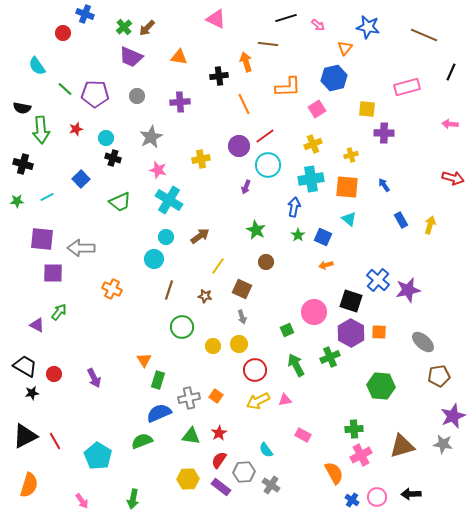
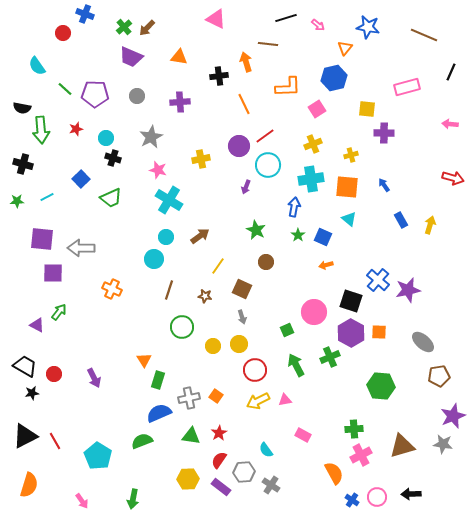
green trapezoid at (120, 202): moved 9 px left, 4 px up
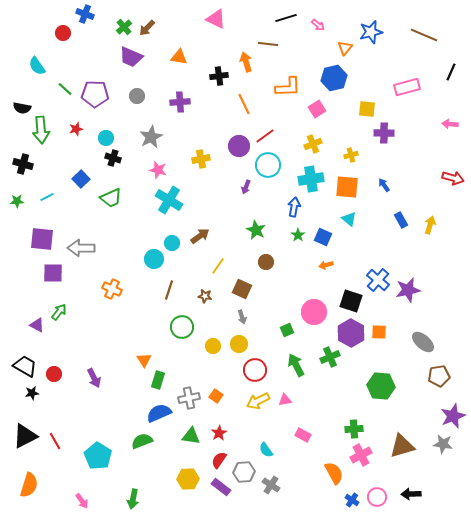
blue star at (368, 27): moved 3 px right, 5 px down; rotated 25 degrees counterclockwise
cyan circle at (166, 237): moved 6 px right, 6 px down
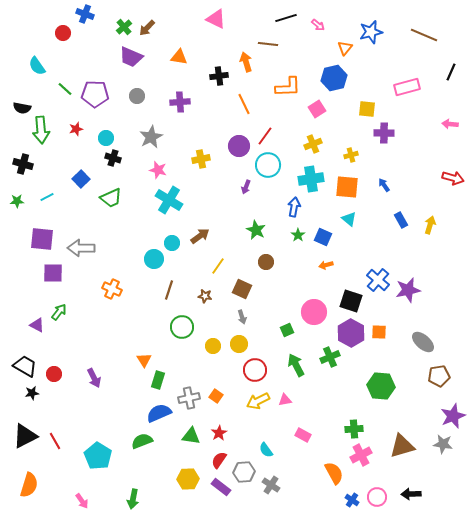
red line at (265, 136): rotated 18 degrees counterclockwise
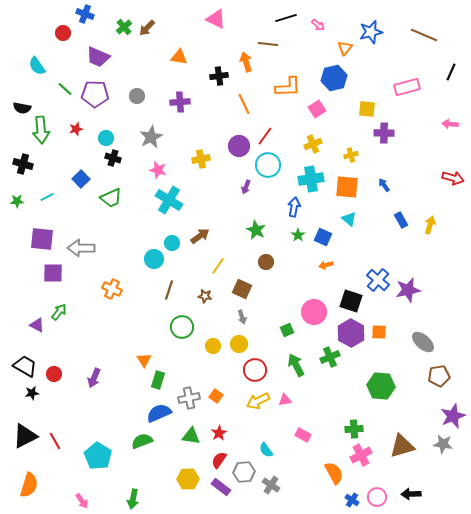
purple trapezoid at (131, 57): moved 33 px left
purple arrow at (94, 378): rotated 48 degrees clockwise
